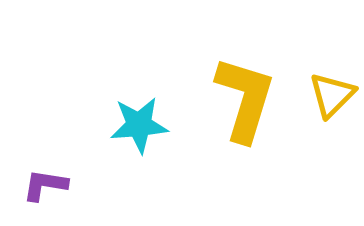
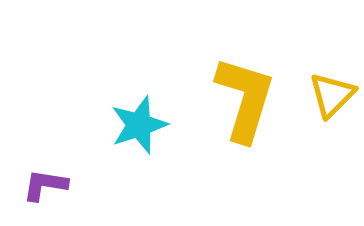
cyan star: rotated 14 degrees counterclockwise
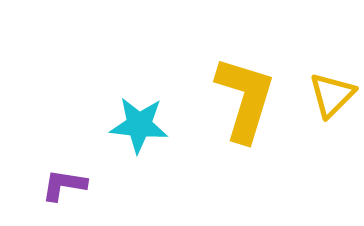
cyan star: rotated 24 degrees clockwise
purple L-shape: moved 19 px right
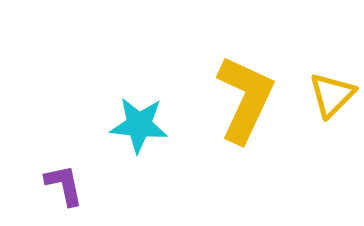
yellow L-shape: rotated 8 degrees clockwise
purple L-shape: rotated 69 degrees clockwise
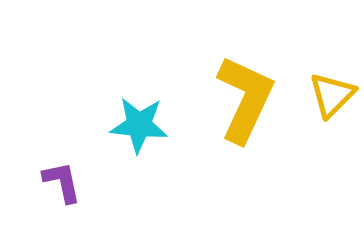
purple L-shape: moved 2 px left, 3 px up
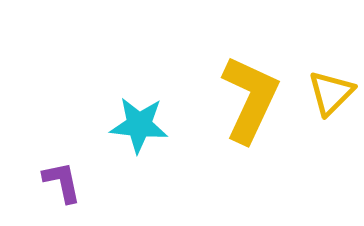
yellow triangle: moved 1 px left, 2 px up
yellow L-shape: moved 5 px right
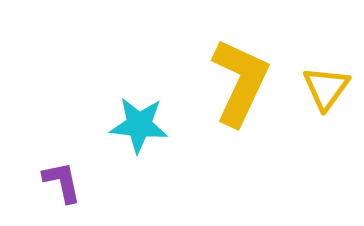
yellow triangle: moved 5 px left, 5 px up; rotated 9 degrees counterclockwise
yellow L-shape: moved 10 px left, 17 px up
